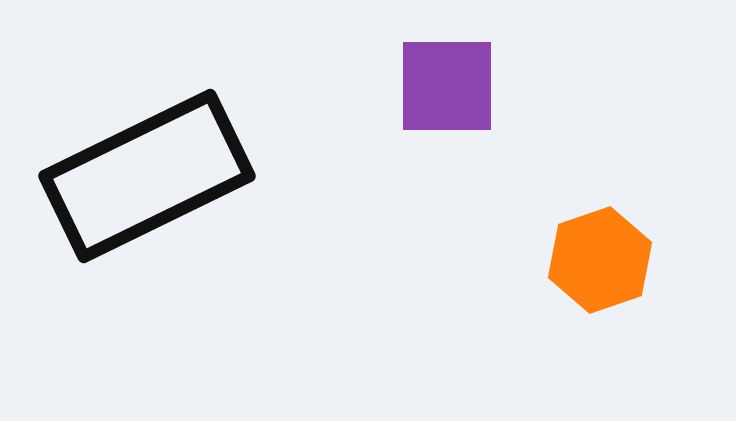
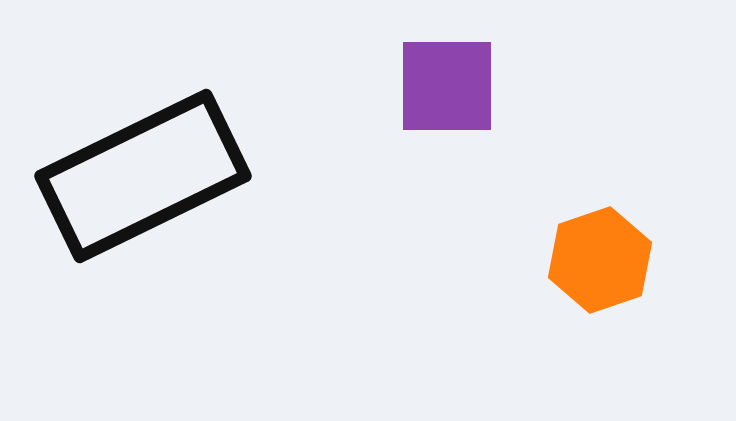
black rectangle: moved 4 px left
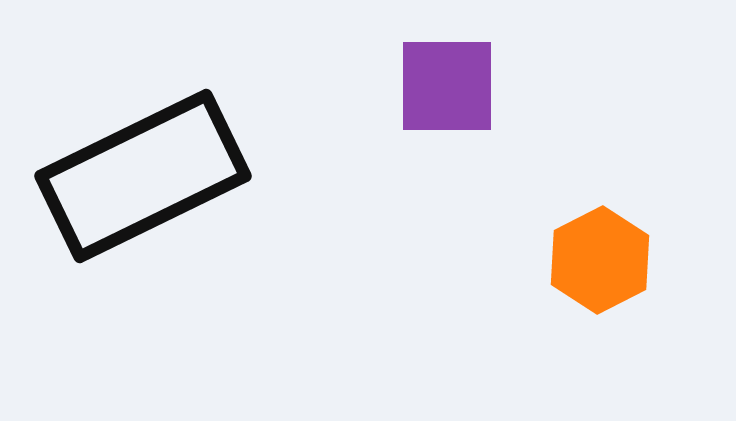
orange hexagon: rotated 8 degrees counterclockwise
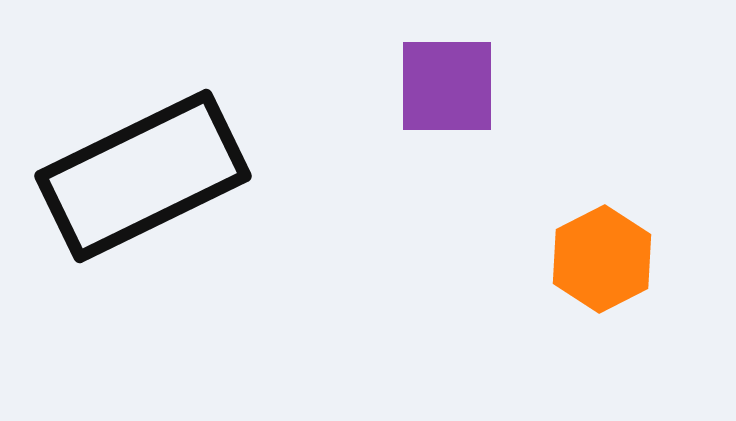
orange hexagon: moved 2 px right, 1 px up
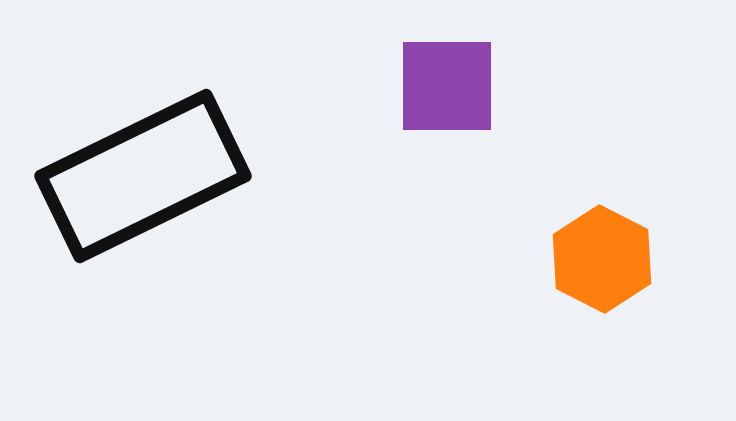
orange hexagon: rotated 6 degrees counterclockwise
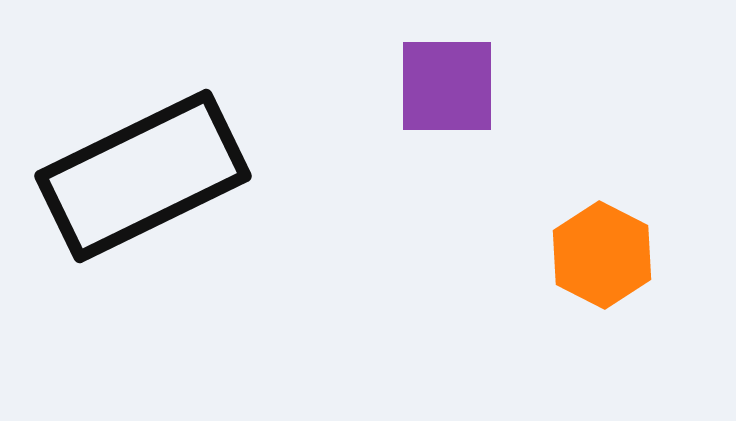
orange hexagon: moved 4 px up
